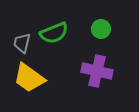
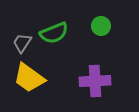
green circle: moved 3 px up
gray trapezoid: rotated 20 degrees clockwise
purple cross: moved 2 px left, 10 px down; rotated 16 degrees counterclockwise
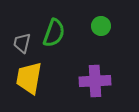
green semicircle: rotated 48 degrees counterclockwise
gray trapezoid: rotated 20 degrees counterclockwise
yellow trapezoid: rotated 64 degrees clockwise
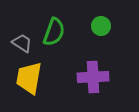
green semicircle: moved 1 px up
gray trapezoid: rotated 110 degrees clockwise
purple cross: moved 2 px left, 4 px up
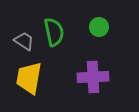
green circle: moved 2 px left, 1 px down
green semicircle: rotated 32 degrees counterclockwise
gray trapezoid: moved 2 px right, 2 px up
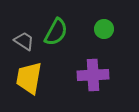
green circle: moved 5 px right, 2 px down
green semicircle: moved 2 px right; rotated 40 degrees clockwise
purple cross: moved 2 px up
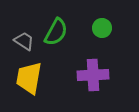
green circle: moved 2 px left, 1 px up
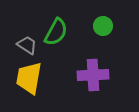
green circle: moved 1 px right, 2 px up
gray trapezoid: moved 3 px right, 4 px down
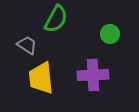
green circle: moved 7 px right, 8 px down
green semicircle: moved 13 px up
yellow trapezoid: moved 12 px right; rotated 16 degrees counterclockwise
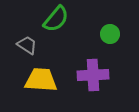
green semicircle: rotated 12 degrees clockwise
yellow trapezoid: moved 2 px down; rotated 100 degrees clockwise
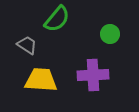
green semicircle: moved 1 px right
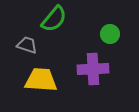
green semicircle: moved 3 px left
gray trapezoid: rotated 15 degrees counterclockwise
purple cross: moved 6 px up
